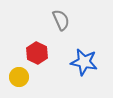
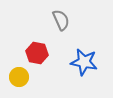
red hexagon: rotated 15 degrees counterclockwise
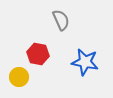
red hexagon: moved 1 px right, 1 px down
blue star: moved 1 px right
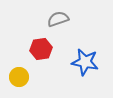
gray semicircle: moved 3 px left, 1 px up; rotated 85 degrees counterclockwise
red hexagon: moved 3 px right, 5 px up; rotated 20 degrees counterclockwise
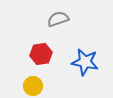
red hexagon: moved 5 px down
yellow circle: moved 14 px right, 9 px down
